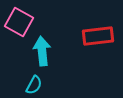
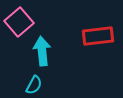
pink square: rotated 20 degrees clockwise
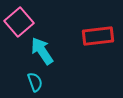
cyan arrow: rotated 28 degrees counterclockwise
cyan semicircle: moved 1 px right, 3 px up; rotated 48 degrees counterclockwise
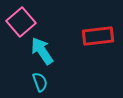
pink square: moved 2 px right
cyan semicircle: moved 5 px right
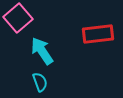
pink square: moved 3 px left, 4 px up
red rectangle: moved 2 px up
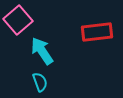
pink square: moved 2 px down
red rectangle: moved 1 px left, 2 px up
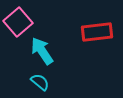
pink square: moved 2 px down
cyan semicircle: rotated 30 degrees counterclockwise
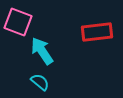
pink square: rotated 28 degrees counterclockwise
